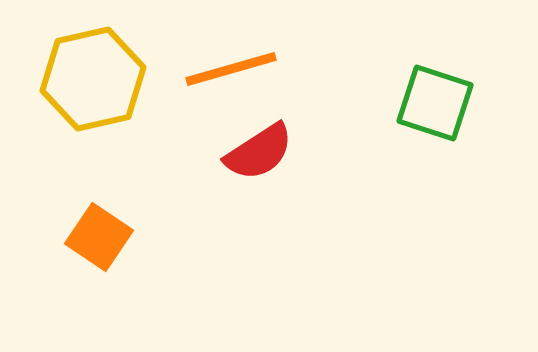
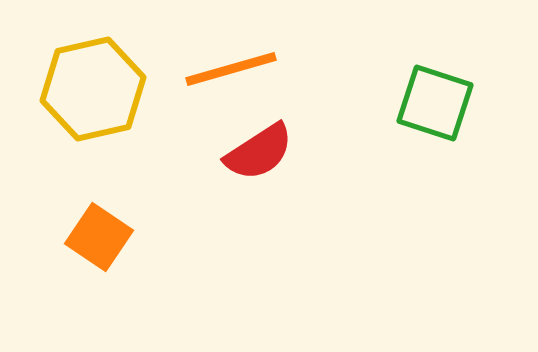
yellow hexagon: moved 10 px down
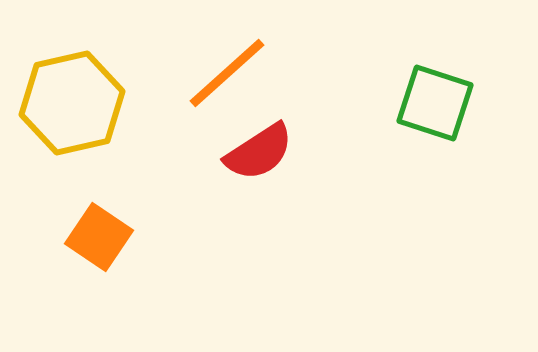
orange line: moved 4 px left, 4 px down; rotated 26 degrees counterclockwise
yellow hexagon: moved 21 px left, 14 px down
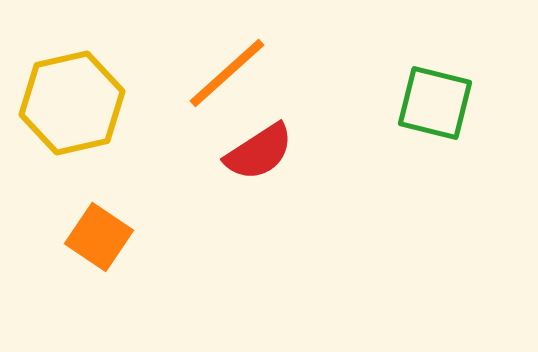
green square: rotated 4 degrees counterclockwise
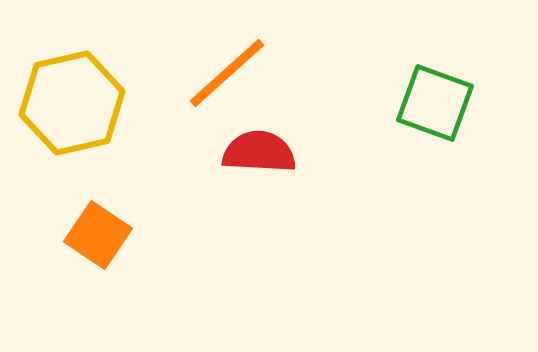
green square: rotated 6 degrees clockwise
red semicircle: rotated 144 degrees counterclockwise
orange square: moved 1 px left, 2 px up
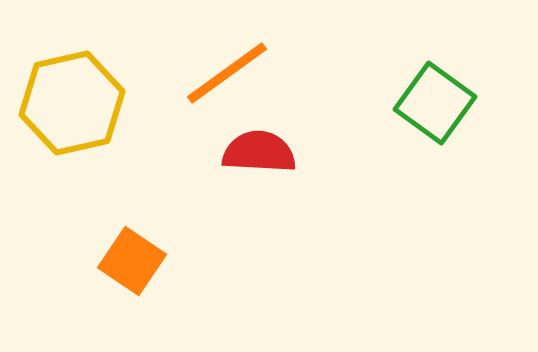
orange line: rotated 6 degrees clockwise
green square: rotated 16 degrees clockwise
orange square: moved 34 px right, 26 px down
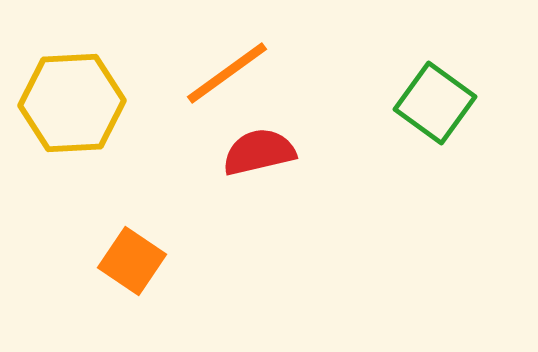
yellow hexagon: rotated 10 degrees clockwise
red semicircle: rotated 16 degrees counterclockwise
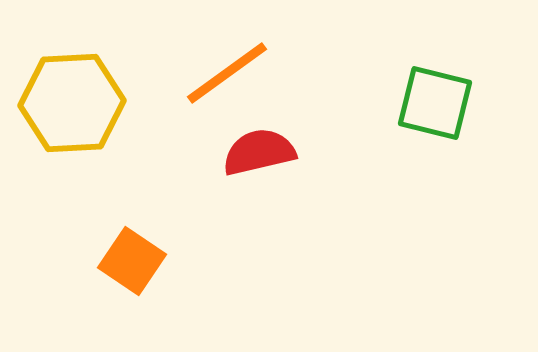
green square: rotated 22 degrees counterclockwise
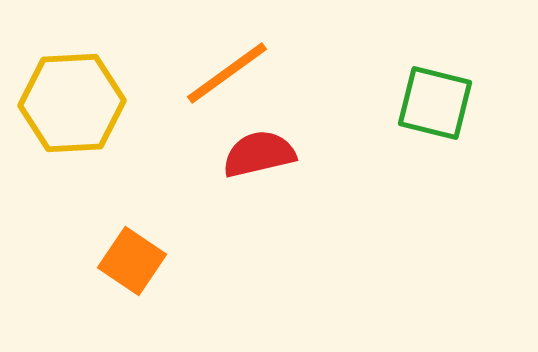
red semicircle: moved 2 px down
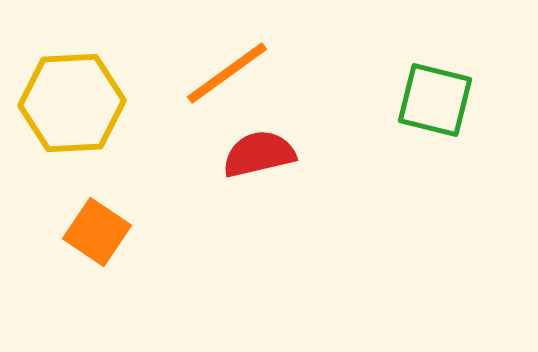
green square: moved 3 px up
orange square: moved 35 px left, 29 px up
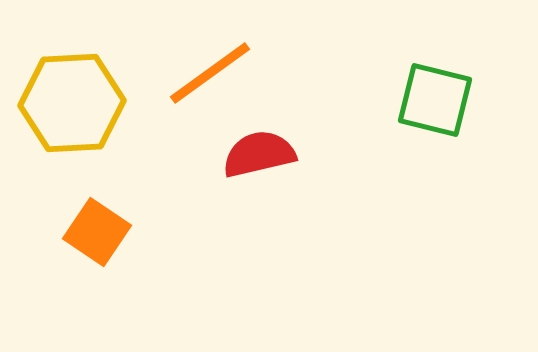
orange line: moved 17 px left
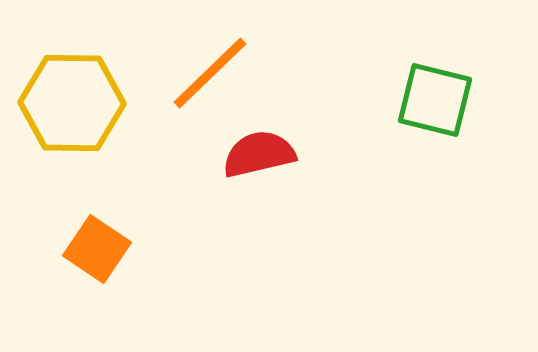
orange line: rotated 8 degrees counterclockwise
yellow hexagon: rotated 4 degrees clockwise
orange square: moved 17 px down
